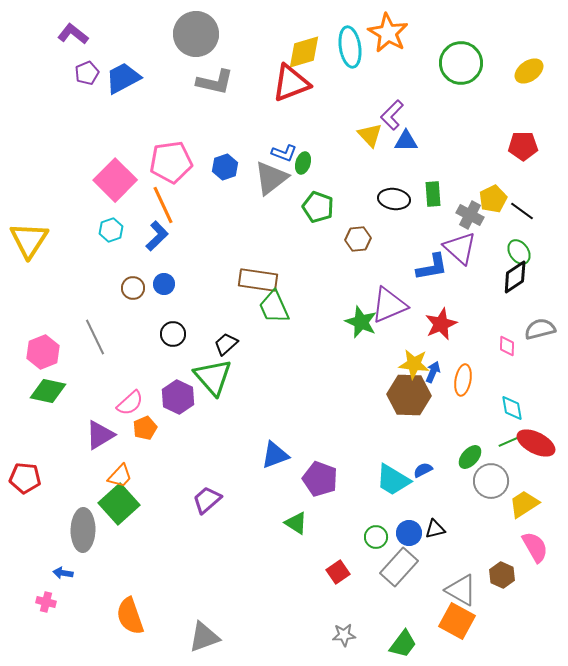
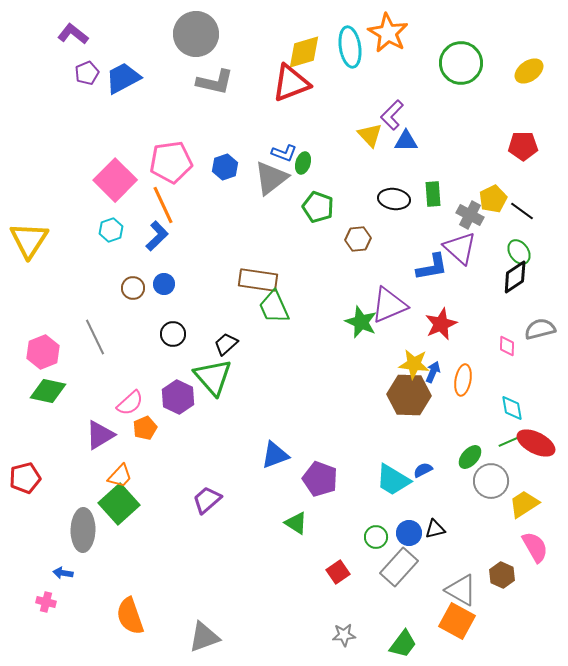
red pentagon at (25, 478): rotated 20 degrees counterclockwise
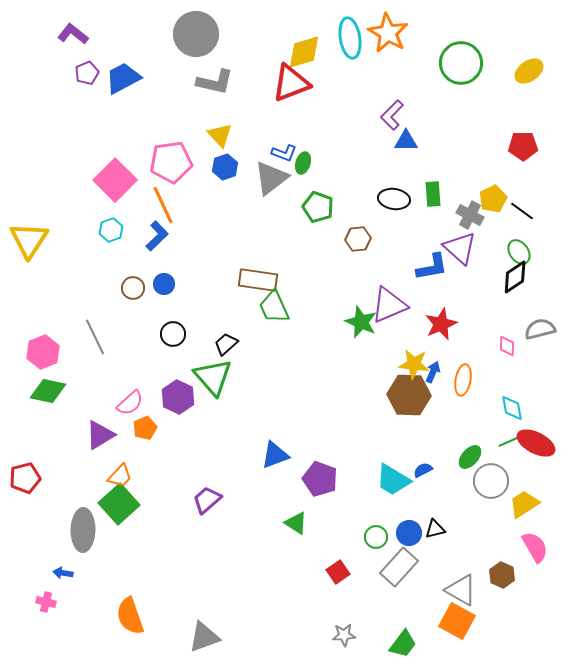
cyan ellipse at (350, 47): moved 9 px up
yellow triangle at (370, 135): moved 150 px left
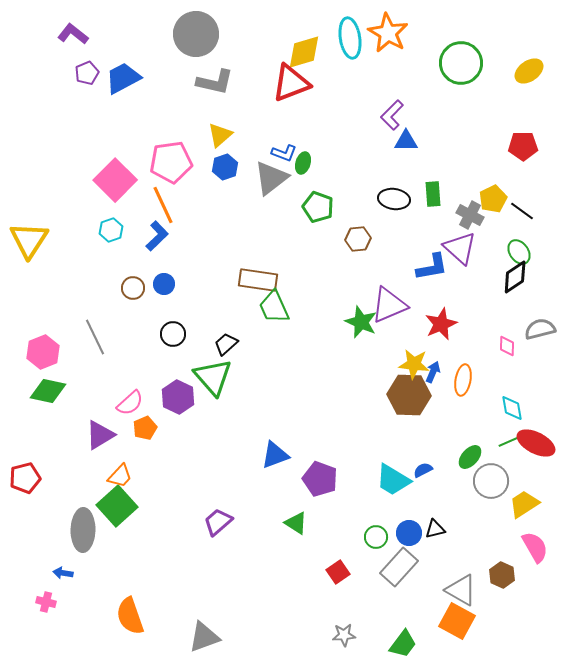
yellow triangle at (220, 135): rotated 32 degrees clockwise
purple trapezoid at (207, 500): moved 11 px right, 22 px down
green square at (119, 504): moved 2 px left, 2 px down
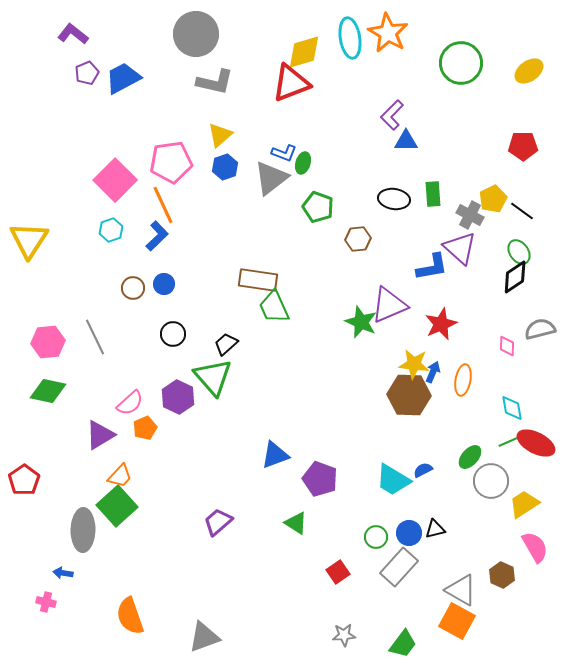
pink hexagon at (43, 352): moved 5 px right, 10 px up; rotated 16 degrees clockwise
red pentagon at (25, 478): moved 1 px left, 2 px down; rotated 20 degrees counterclockwise
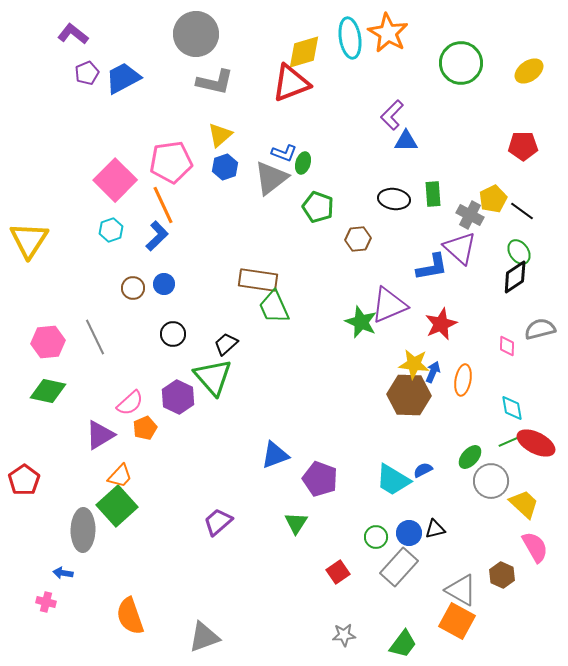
yellow trapezoid at (524, 504): rotated 76 degrees clockwise
green triangle at (296, 523): rotated 30 degrees clockwise
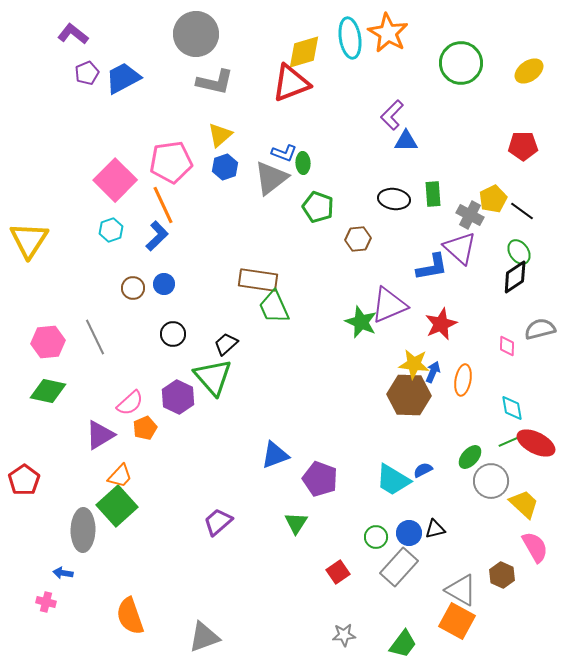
green ellipse at (303, 163): rotated 20 degrees counterclockwise
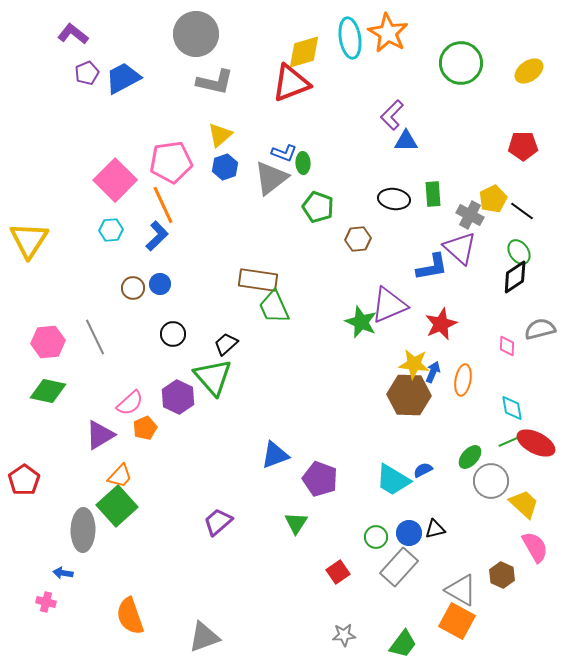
cyan hexagon at (111, 230): rotated 15 degrees clockwise
blue circle at (164, 284): moved 4 px left
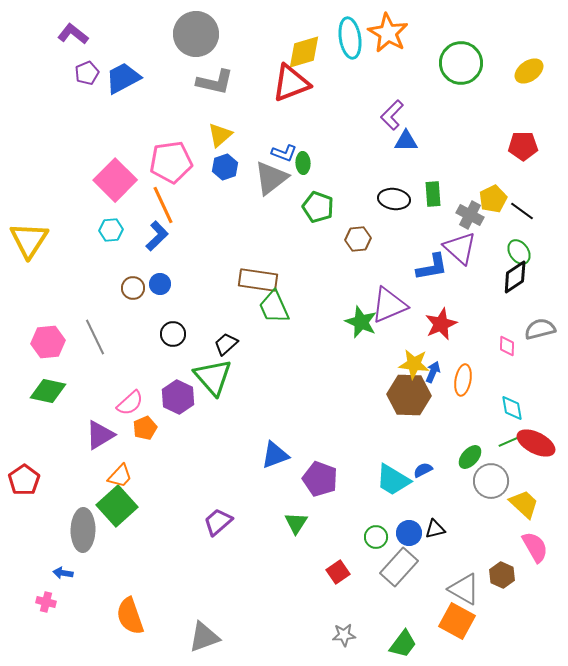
gray triangle at (461, 590): moved 3 px right, 1 px up
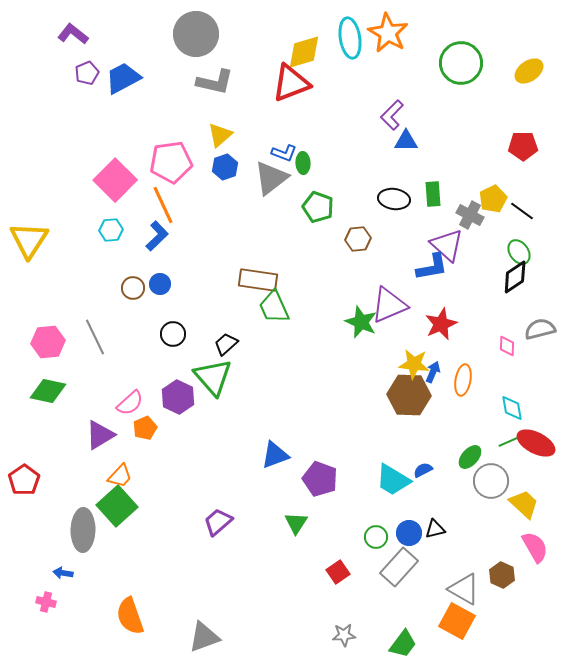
purple triangle at (460, 248): moved 13 px left, 3 px up
